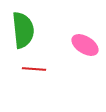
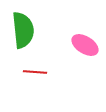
red line: moved 1 px right, 3 px down
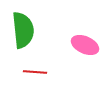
pink ellipse: rotated 8 degrees counterclockwise
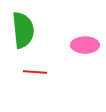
pink ellipse: rotated 24 degrees counterclockwise
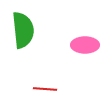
red line: moved 10 px right, 17 px down
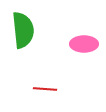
pink ellipse: moved 1 px left, 1 px up
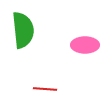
pink ellipse: moved 1 px right, 1 px down
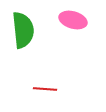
pink ellipse: moved 12 px left, 25 px up; rotated 16 degrees clockwise
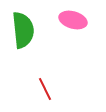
red line: rotated 60 degrees clockwise
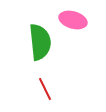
green semicircle: moved 17 px right, 12 px down
